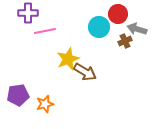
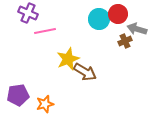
purple cross: rotated 24 degrees clockwise
cyan circle: moved 8 px up
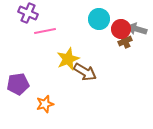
red circle: moved 3 px right, 15 px down
purple pentagon: moved 11 px up
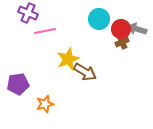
brown cross: moved 3 px left, 1 px down
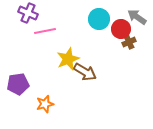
gray arrow: moved 12 px up; rotated 18 degrees clockwise
brown cross: moved 7 px right
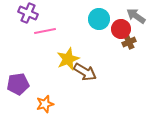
gray arrow: moved 1 px left, 1 px up
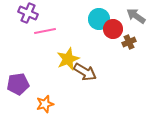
red circle: moved 8 px left
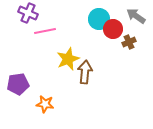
brown arrow: rotated 115 degrees counterclockwise
orange star: rotated 24 degrees clockwise
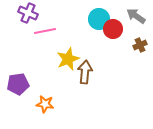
brown cross: moved 11 px right, 3 px down
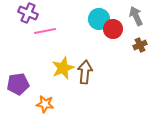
gray arrow: rotated 30 degrees clockwise
yellow star: moved 5 px left, 9 px down
